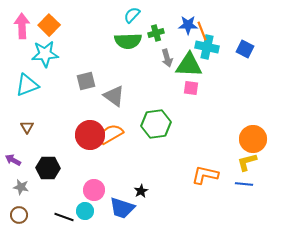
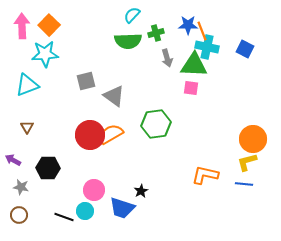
green triangle: moved 5 px right
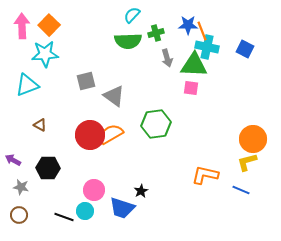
brown triangle: moved 13 px right, 2 px up; rotated 32 degrees counterclockwise
blue line: moved 3 px left, 6 px down; rotated 18 degrees clockwise
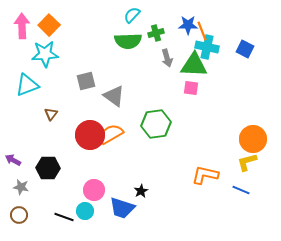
brown triangle: moved 11 px right, 11 px up; rotated 40 degrees clockwise
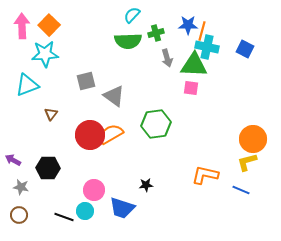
orange line: rotated 36 degrees clockwise
black star: moved 5 px right, 6 px up; rotated 24 degrees clockwise
